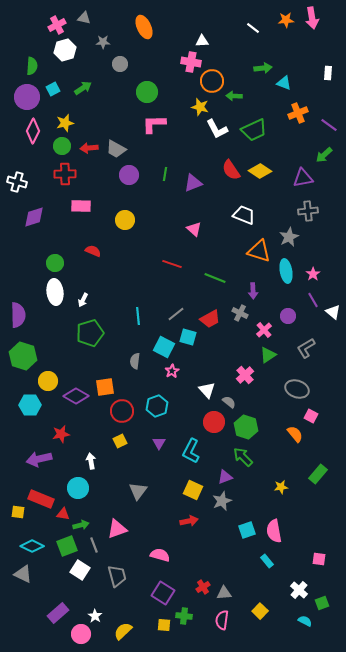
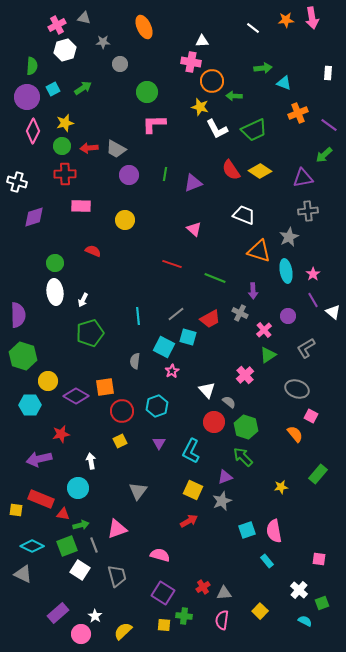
yellow square at (18, 512): moved 2 px left, 2 px up
red arrow at (189, 521): rotated 18 degrees counterclockwise
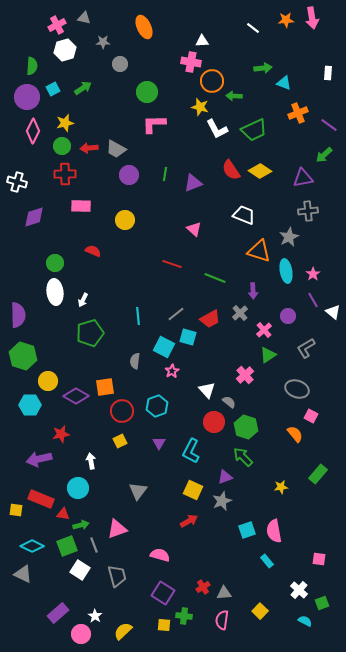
gray cross at (240, 313): rotated 21 degrees clockwise
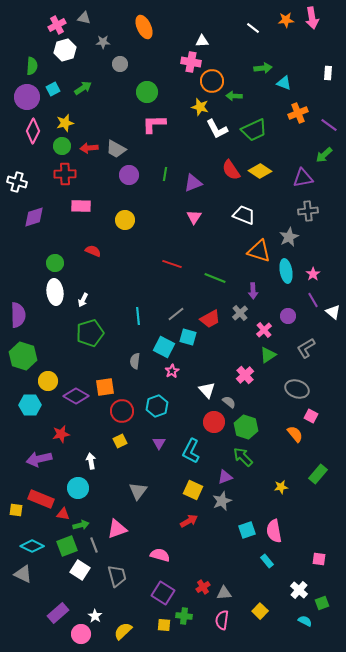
pink triangle at (194, 229): moved 12 px up; rotated 21 degrees clockwise
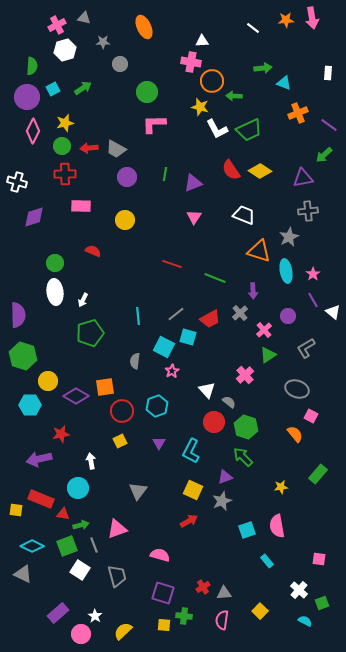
green trapezoid at (254, 130): moved 5 px left
purple circle at (129, 175): moved 2 px left, 2 px down
pink semicircle at (274, 531): moved 3 px right, 5 px up
purple square at (163, 593): rotated 15 degrees counterclockwise
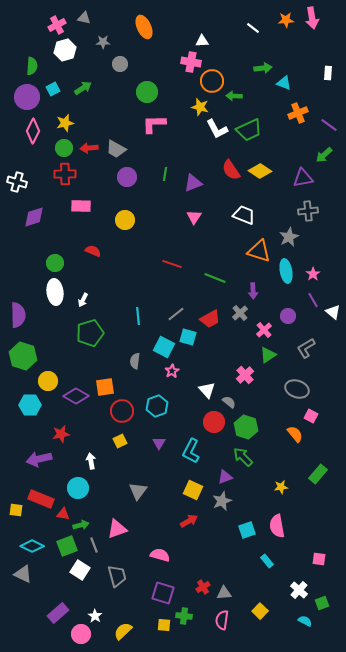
green circle at (62, 146): moved 2 px right, 2 px down
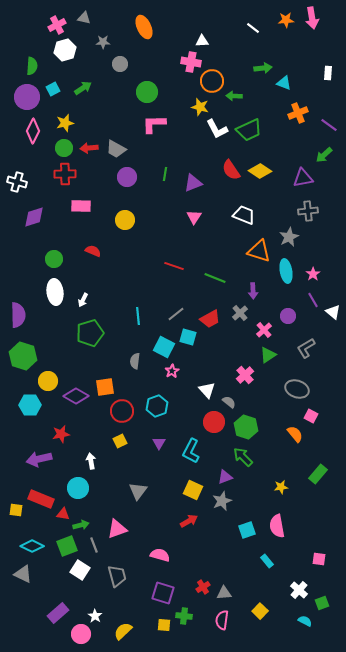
green circle at (55, 263): moved 1 px left, 4 px up
red line at (172, 264): moved 2 px right, 2 px down
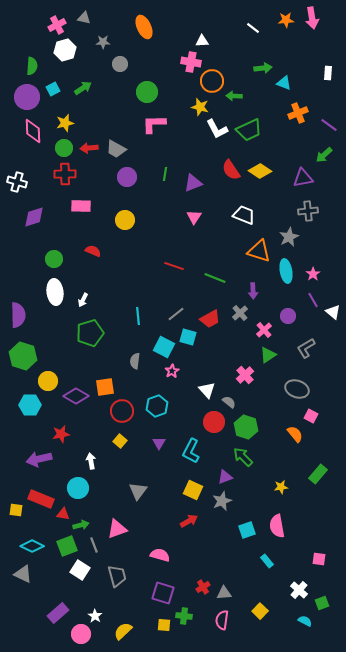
pink diamond at (33, 131): rotated 30 degrees counterclockwise
yellow square at (120, 441): rotated 24 degrees counterclockwise
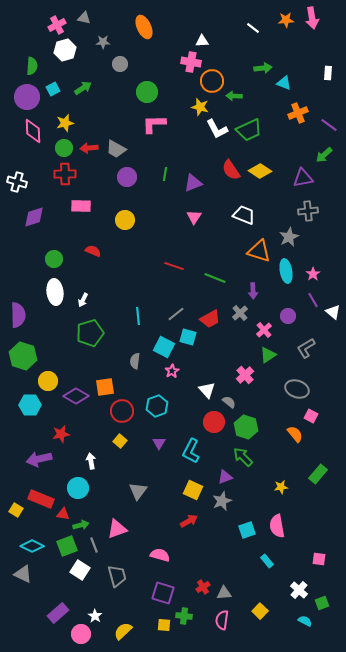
yellow square at (16, 510): rotated 24 degrees clockwise
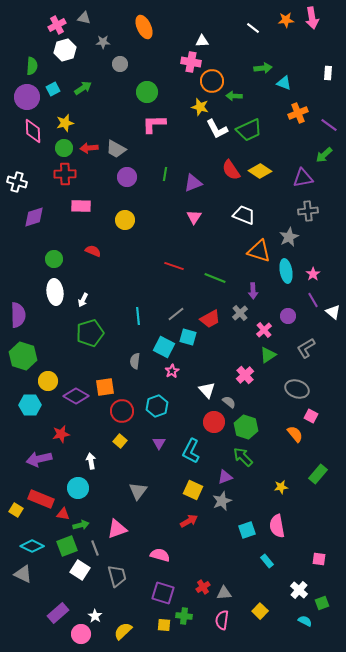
gray line at (94, 545): moved 1 px right, 3 px down
